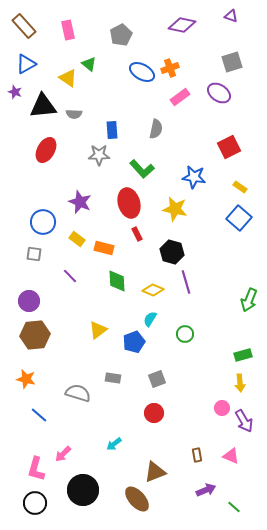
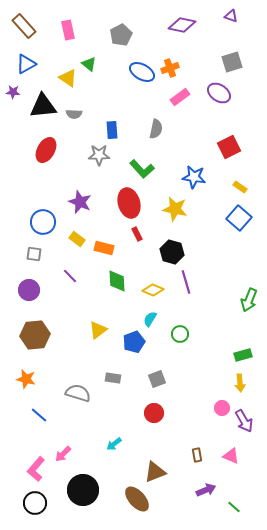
purple star at (15, 92): moved 2 px left; rotated 16 degrees counterclockwise
purple circle at (29, 301): moved 11 px up
green circle at (185, 334): moved 5 px left
pink L-shape at (36, 469): rotated 25 degrees clockwise
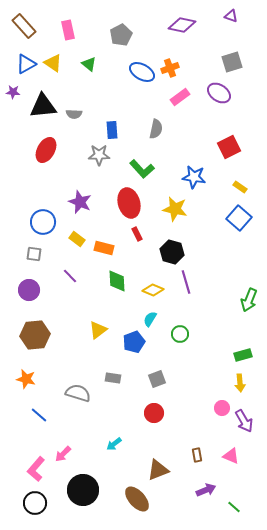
yellow triangle at (68, 78): moved 15 px left, 15 px up
brown triangle at (155, 472): moved 3 px right, 2 px up
